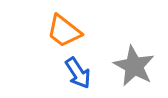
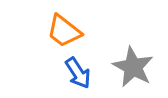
gray star: moved 1 px left, 1 px down
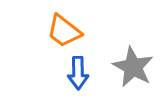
blue arrow: rotated 32 degrees clockwise
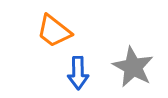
orange trapezoid: moved 10 px left
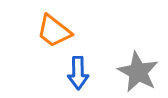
gray star: moved 5 px right, 5 px down
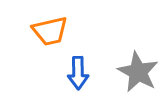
orange trapezoid: moved 4 px left; rotated 51 degrees counterclockwise
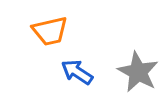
blue arrow: moved 1 px left, 1 px up; rotated 124 degrees clockwise
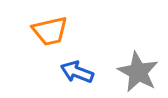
blue arrow: rotated 12 degrees counterclockwise
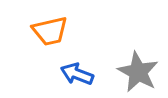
blue arrow: moved 2 px down
